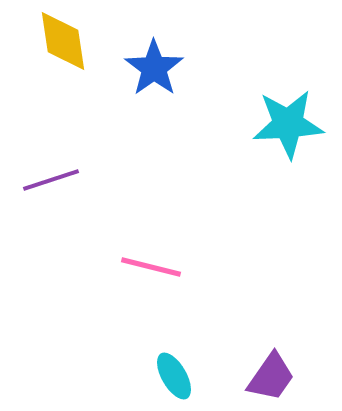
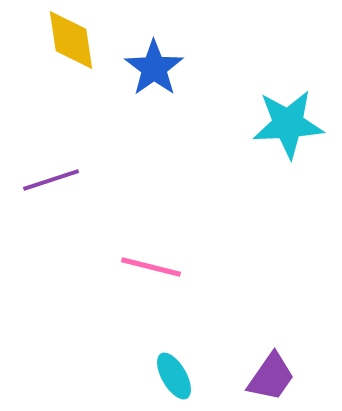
yellow diamond: moved 8 px right, 1 px up
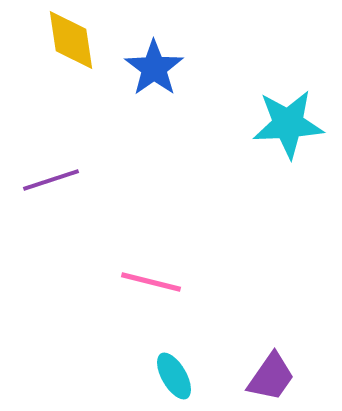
pink line: moved 15 px down
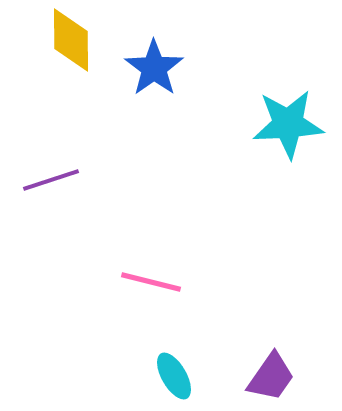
yellow diamond: rotated 8 degrees clockwise
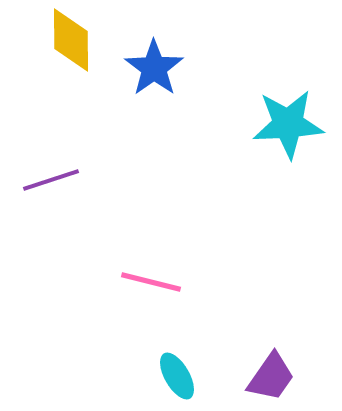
cyan ellipse: moved 3 px right
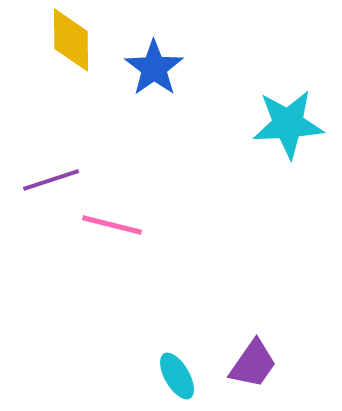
pink line: moved 39 px left, 57 px up
purple trapezoid: moved 18 px left, 13 px up
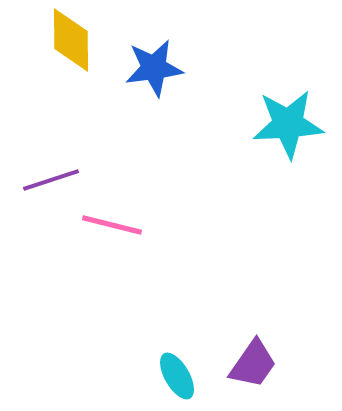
blue star: rotated 28 degrees clockwise
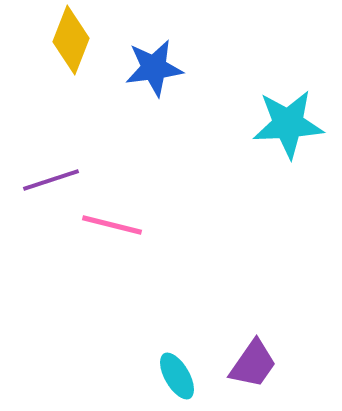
yellow diamond: rotated 22 degrees clockwise
